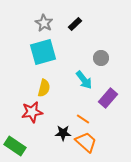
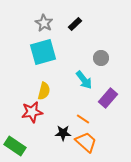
yellow semicircle: moved 3 px down
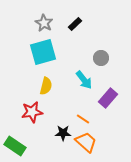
yellow semicircle: moved 2 px right, 5 px up
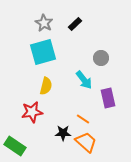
purple rectangle: rotated 54 degrees counterclockwise
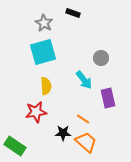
black rectangle: moved 2 px left, 11 px up; rotated 64 degrees clockwise
yellow semicircle: rotated 18 degrees counterclockwise
red star: moved 4 px right
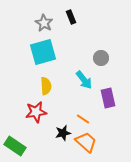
black rectangle: moved 2 px left, 4 px down; rotated 48 degrees clockwise
black star: rotated 14 degrees counterclockwise
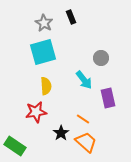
black star: moved 2 px left; rotated 21 degrees counterclockwise
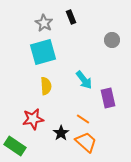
gray circle: moved 11 px right, 18 px up
red star: moved 3 px left, 7 px down
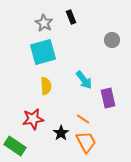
orange trapezoid: rotated 20 degrees clockwise
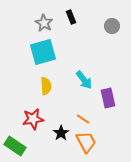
gray circle: moved 14 px up
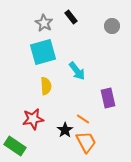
black rectangle: rotated 16 degrees counterclockwise
cyan arrow: moved 7 px left, 9 px up
black star: moved 4 px right, 3 px up
